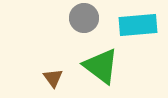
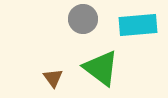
gray circle: moved 1 px left, 1 px down
green triangle: moved 2 px down
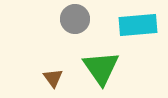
gray circle: moved 8 px left
green triangle: rotated 18 degrees clockwise
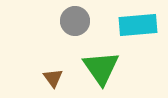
gray circle: moved 2 px down
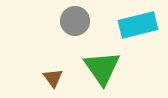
cyan rectangle: rotated 9 degrees counterclockwise
green triangle: moved 1 px right
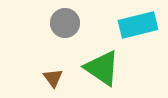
gray circle: moved 10 px left, 2 px down
green triangle: rotated 21 degrees counterclockwise
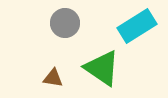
cyan rectangle: moved 1 px left, 1 px down; rotated 18 degrees counterclockwise
brown triangle: rotated 45 degrees counterclockwise
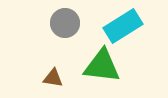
cyan rectangle: moved 14 px left
green triangle: moved 2 px up; rotated 27 degrees counterclockwise
